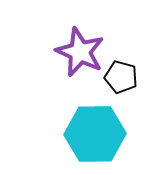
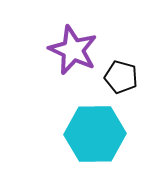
purple star: moved 7 px left, 2 px up
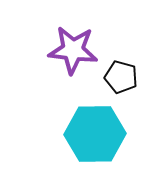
purple star: rotated 18 degrees counterclockwise
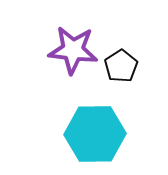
black pentagon: moved 11 px up; rotated 24 degrees clockwise
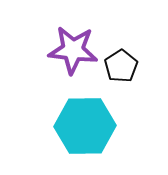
cyan hexagon: moved 10 px left, 8 px up
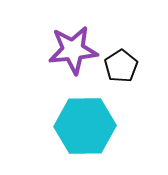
purple star: rotated 12 degrees counterclockwise
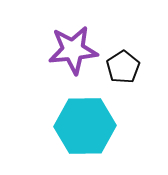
black pentagon: moved 2 px right, 1 px down
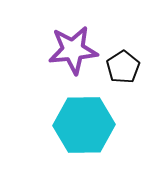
cyan hexagon: moved 1 px left, 1 px up
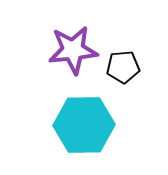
black pentagon: rotated 28 degrees clockwise
